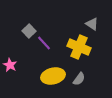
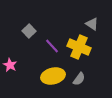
purple line: moved 8 px right, 3 px down
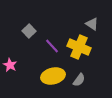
gray semicircle: moved 1 px down
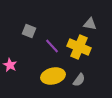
gray triangle: moved 2 px left; rotated 24 degrees counterclockwise
gray square: rotated 24 degrees counterclockwise
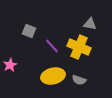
pink star: rotated 16 degrees clockwise
gray semicircle: rotated 72 degrees clockwise
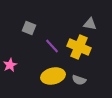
gray square: moved 3 px up
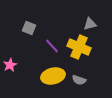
gray triangle: rotated 24 degrees counterclockwise
